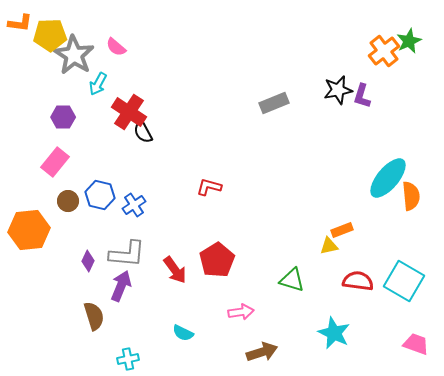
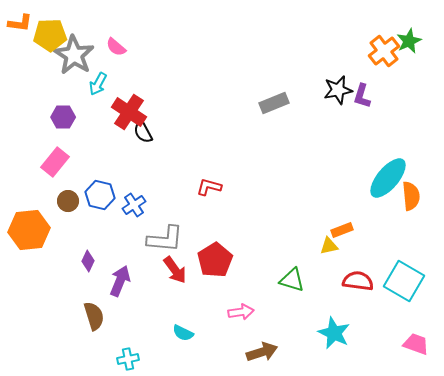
gray L-shape: moved 38 px right, 15 px up
red pentagon: moved 2 px left
purple arrow: moved 1 px left, 5 px up
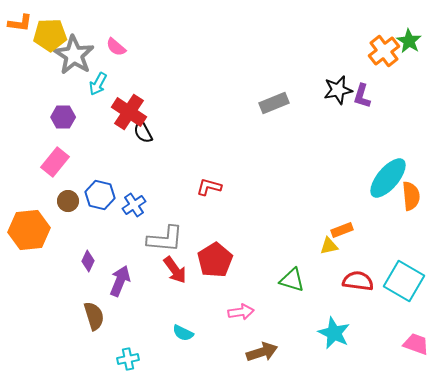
green star: rotated 15 degrees counterclockwise
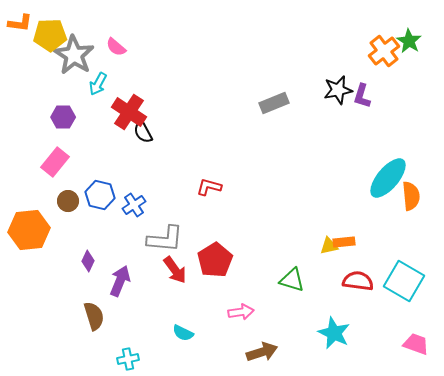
orange rectangle: moved 2 px right, 12 px down; rotated 15 degrees clockwise
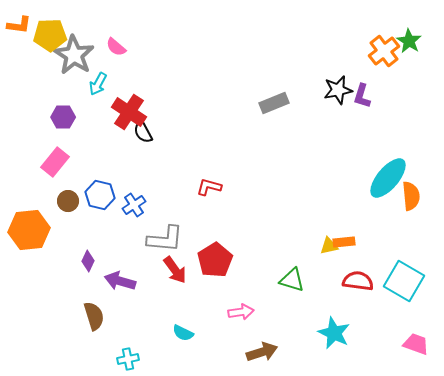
orange L-shape: moved 1 px left, 2 px down
purple arrow: rotated 96 degrees counterclockwise
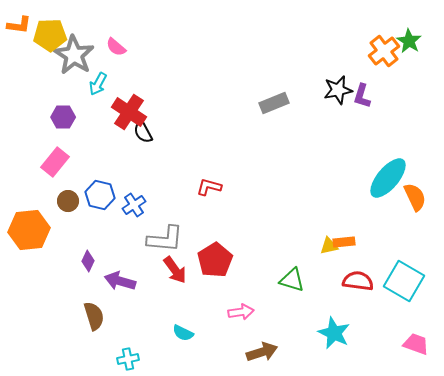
orange semicircle: moved 4 px right, 1 px down; rotated 20 degrees counterclockwise
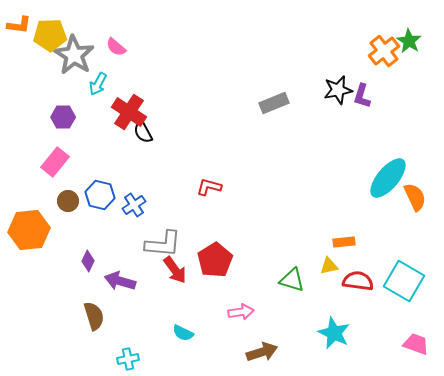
gray L-shape: moved 2 px left, 5 px down
yellow triangle: moved 20 px down
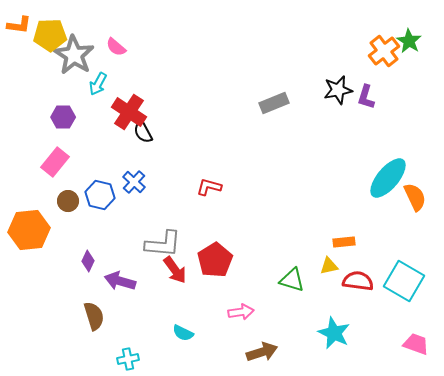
purple L-shape: moved 4 px right, 1 px down
blue cross: moved 23 px up; rotated 15 degrees counterclockwise
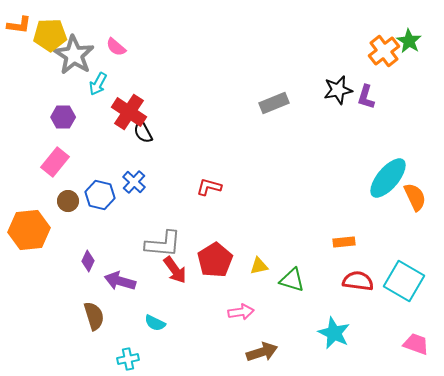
yellow triangle: moved 70 px left
cyan semicircle: moved 28 px left, 10 px up
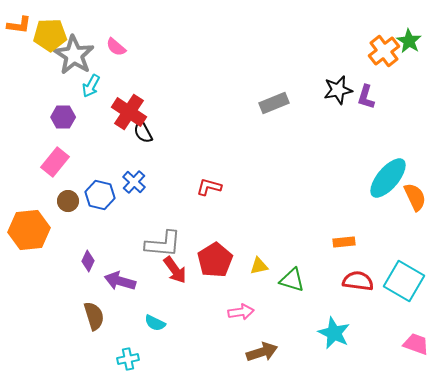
cyan arrow: moved 7 px left, 2 px down
